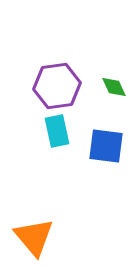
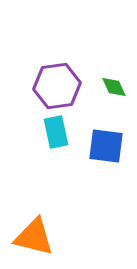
cyan rectangle: moved 1 px left, 1 px down
orange triangle: rotated 36 degrees counterclockwise
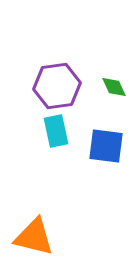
cyan rectangle: moved 1 px up
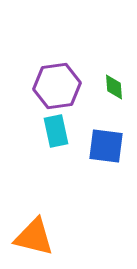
green diamond: rotated 20 degrees clockwise
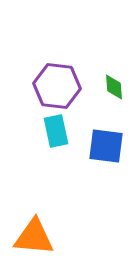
purple hexagon: rotated 15 degrees clockwise
orange triangle: rotated 9 degrees counterclockwise
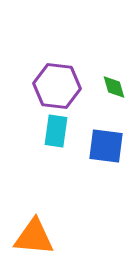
green diamond: rotated 12 degrees counterclockwise
cyan rectangle: rotated 20 degrees clockwise
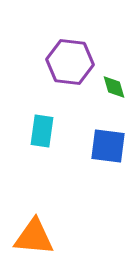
purple hexagon: moved 13 px right, 24 px up
cyan rectangle: moved 14 px left
blue square: moved 2 px right
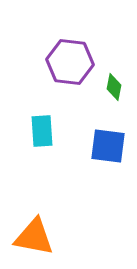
green diamond: rotated 28 degrees clockwise
cyan rectangle: rotated 12 degrees counterclockwise
orange triangle: rotated 6 degrees clockwise
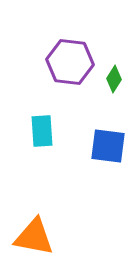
green diamond: moved 8 px up; rotated 20 degrees clockwise
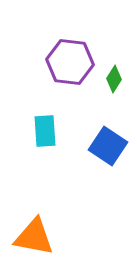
cyan rectangle: moved 3 px right
blue square: rotated 27 degrees clockwise
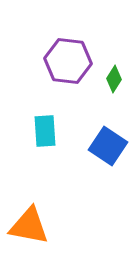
purple hexagon: moved 2 px left, 1 px up
orange triangle: moved 5 px left, 11 px up
